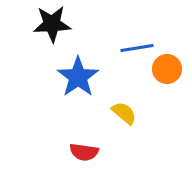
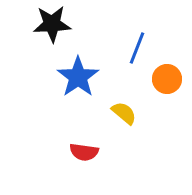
blue line: rotated 60 degrees counterclockwise
orange circle: moved 10 px down
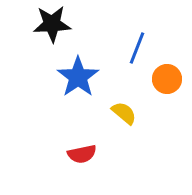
red semicircle: moved 2 px left, 2 px down; rotated 20 degrees counterclockwise
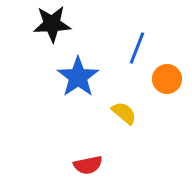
red semicircle: moved 6 px right, 11 px down
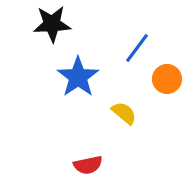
blue line: rotated 16 degrees clockwise
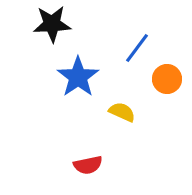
yellow semicircle: moved 2 px left, 1 px up; rotated 16 degrees counterclockwise
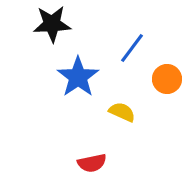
blue line: moved 5 px left
red semicircle: moved 4 px right, 2 px up
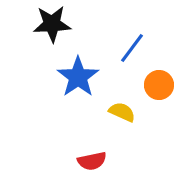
orange circle: moved 8 px left, 6 px down
red semicircle: moved 2 px up
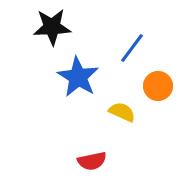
black star: moved 3 px down
blue star: rotated 6 degrees counterclockwise
orange circle: moved 1 px left, 1 px down
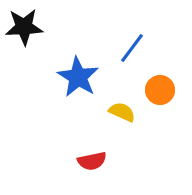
black star: moved 28 px left
orange circle: moved 2 px right, 4 px down
